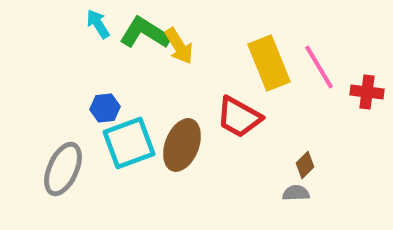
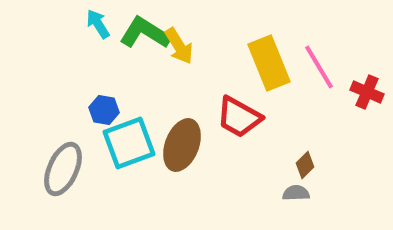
red cross: rotated 16 degrees clockwise
blue hexagon: moved 1 px left, 2 px down; rotated 16 degrees clockwise
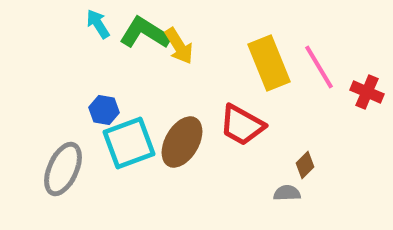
red trapezoid: moved 3 px right, 8 px down
brown ellipse: moved 3 px up; rotated 9 degrees clockwise
gray semicircle: moved 9 px left
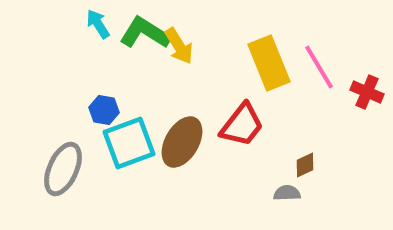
red trapezoid: rotated 81 degrees counterclockwise
brown diamond: rotated 20 degrees clockwise
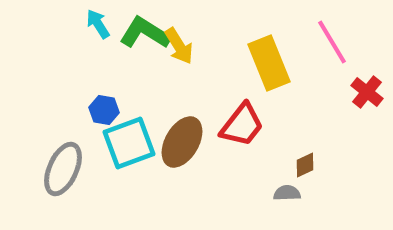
pink line: moved 13 px right, 25 px up
red cross: rotated 16 degrees clockwise
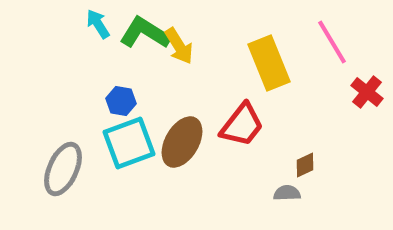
blue hexagon: moved 17 px right, 9 px up
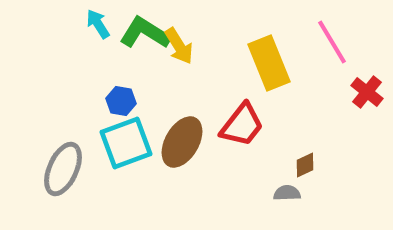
cyan square: moved 3 px left
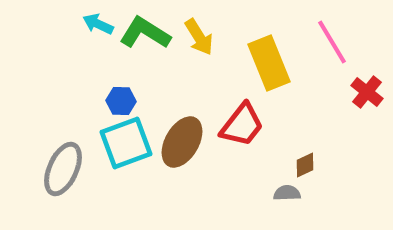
cyan arrow: rotated 32 degrees counterclockwise
yellow arrow: moved 20 px right, 9 px up
blue hexagon: rotated 8 degrees counterclockwise
